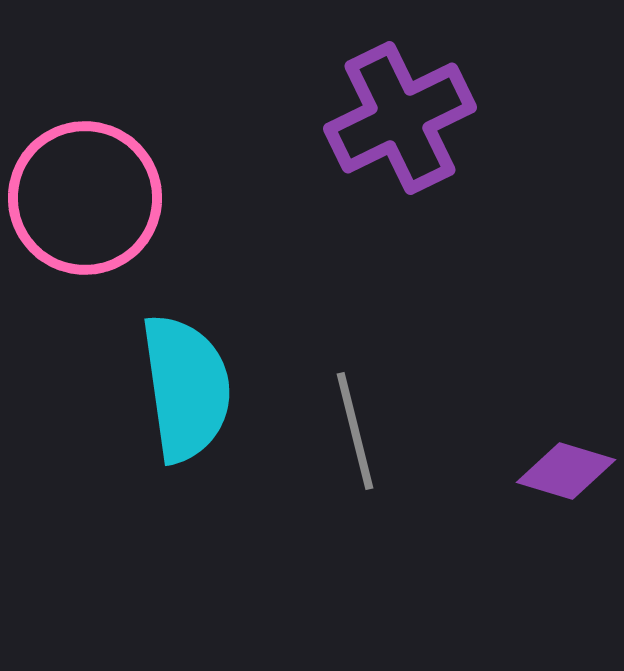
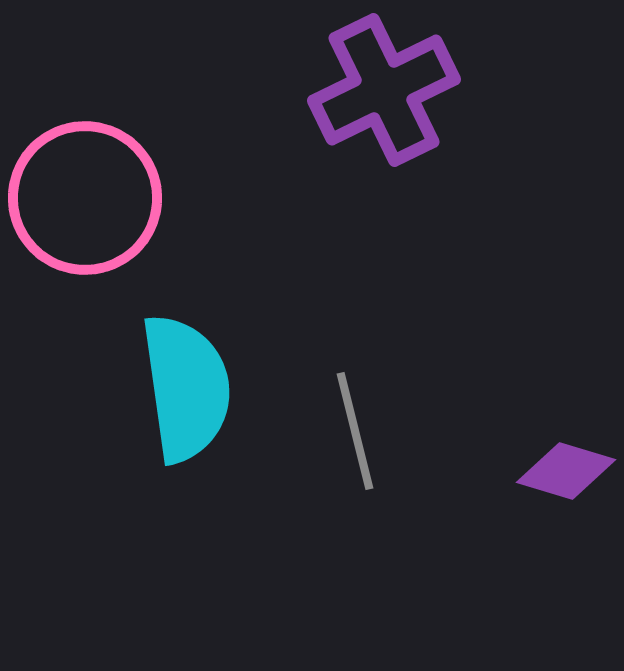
purple cross: moved 16 px left, 28 px up
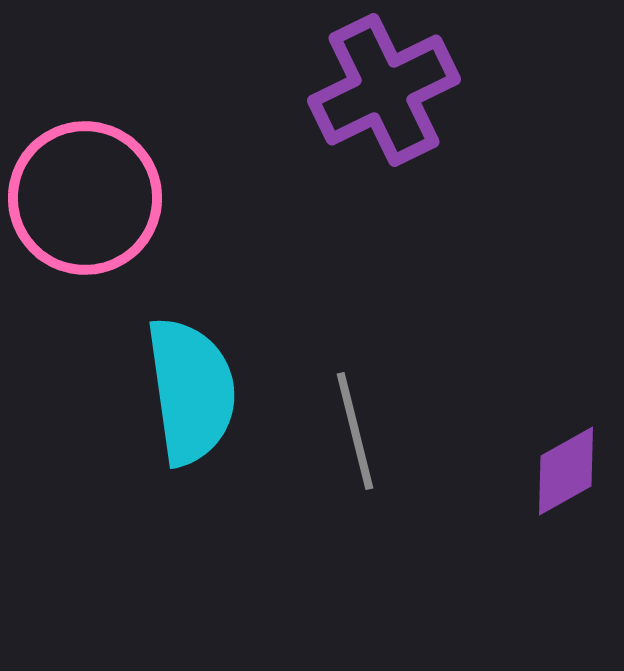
cyan semicircle: moved 5 px right, 3 px down
purple diamond: rotated 46 degrees counterclockwise
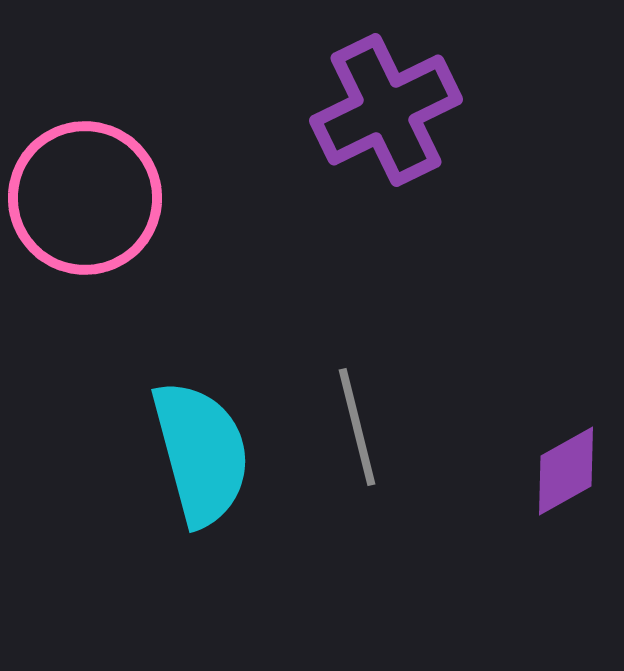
purple cross: moved 2 px right, 20 px down
cyan semicircle: moved 10 px right, 62 px down; rotated 7 degrees counterclockwise
gray line: moved 2 px right, 4 px up
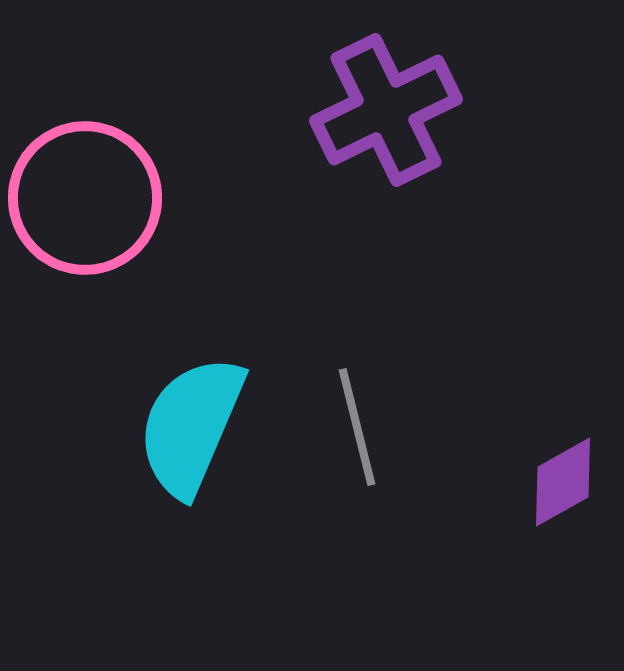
cyan semicircle: moved 10 px left, 27 px up; rotated 142 degrees counterclockwise
purple diamond: moved 3 px left, 11 px down
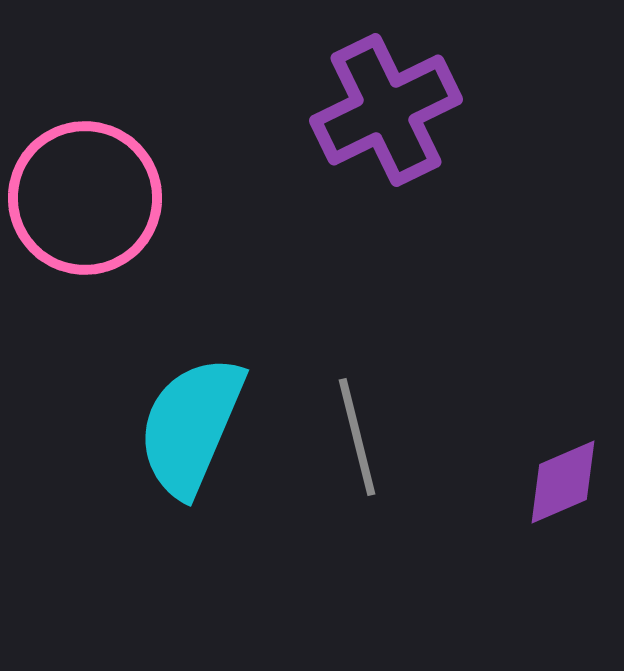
gray line: moved 10 px down
purple diamond: rotated 6 degrees clockwise
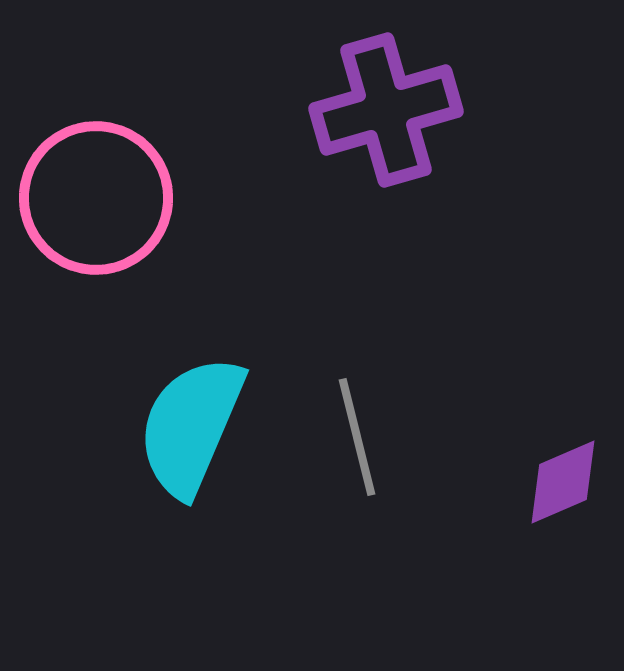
purple cross: rotated 10 degrees clockwise
pink circle: moved 11 px right
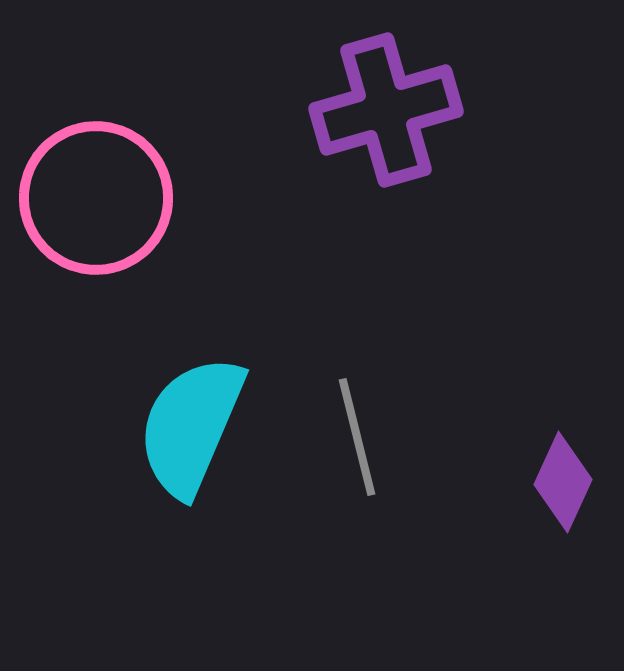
purple diamond: rotated 42 degrees counterclockwise
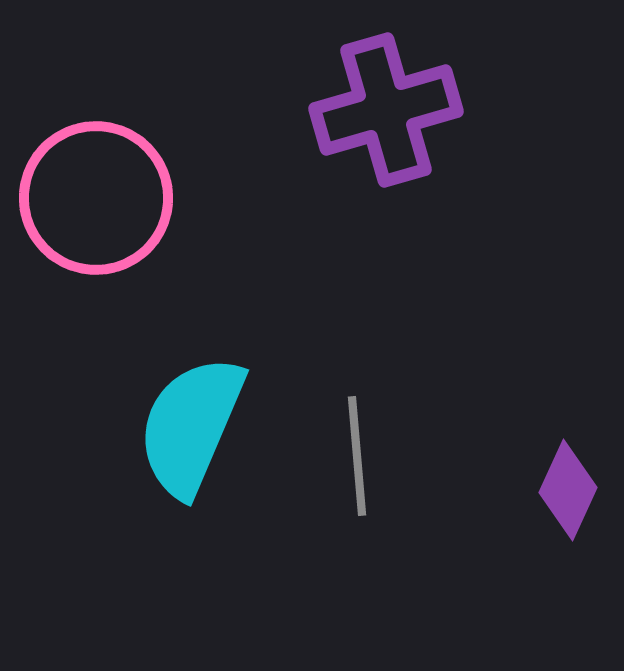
gray line: moved 19 px down; rotated 9 degrees clockwise
purple diamond: moved 5 px right, 8 px down
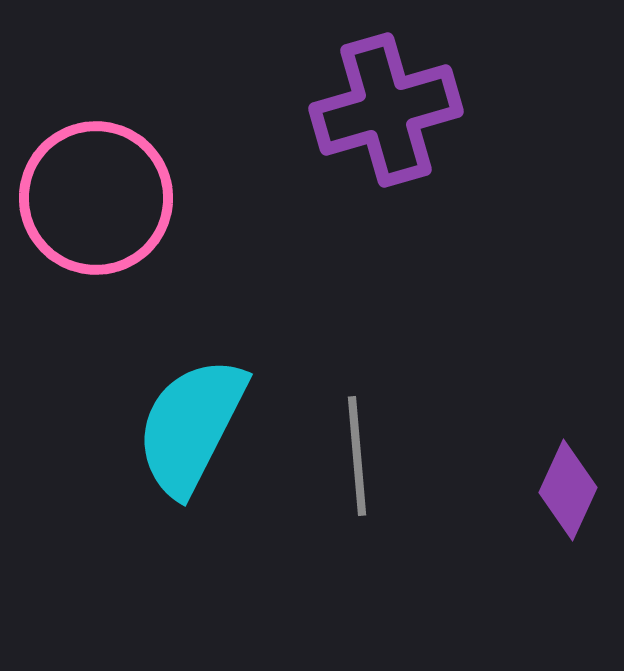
cyan semicircle: rotated 4 degrees clockwise
